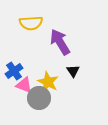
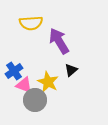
purple arrow: moved 1 px left, 1 px up
black triangle: moved 2 px left, 1 px up; rotated 24 degrees clockwise
gray circle: moved 4 px left, 2 px down
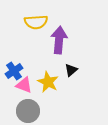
yellow semicircle: moved 5 px right, 1 px up
purple arrow: moved 1 px up; rotated 36 degrees clockwise
gray circle: moved 7 px left, 11 px down
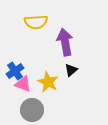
purple arrow: moved 6 px right, 2 px down; rotated 16 degrees counterclockwise
blue cross: moved 1 px right
pink triangle: moved 1 px left, 1 px up
gray circle: moved 4 px right, 1 px up
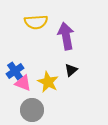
purple arrow: moved 1 px right, 6 px up
pink triangle: moved 1 px up
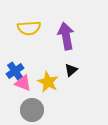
yellow semicircle: moved 7 px left, 6 px down
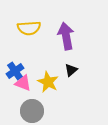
gray circle: moved 1 px down
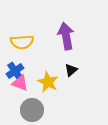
yellow semicircle: moved 7 px left, 14 px down
pink triangle: moved 3 px left
gray circle: moved 1 px up
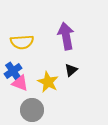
blue cross: moved 2 px left
